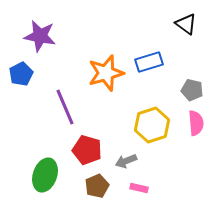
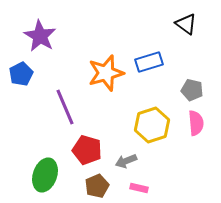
purple star: rotated 20 degrees clockwise
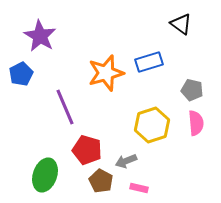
black triangle: moved 5 px left
brown pentagon: moved 4 px right, 5 px up; rotated 20 degrees counterclockwise
